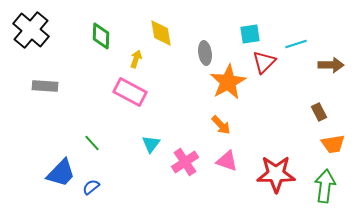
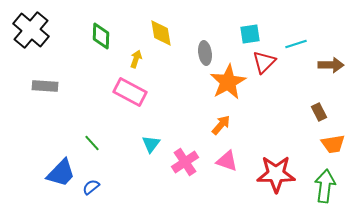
orange arrow: rotated 95 degrees counterclockwise
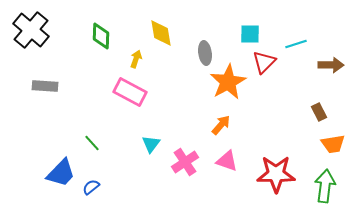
cyan square: rotated 10 degrees clockwise
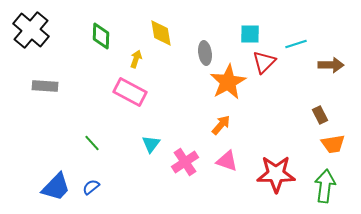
brown rectangle: moved 1 px right, 3 px down
blue trapezoid: moved 5 px left, 14 px down
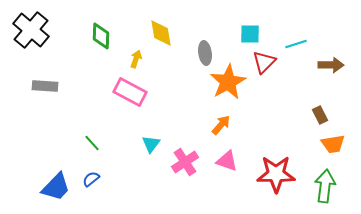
blue semicircle: moved 8 px up
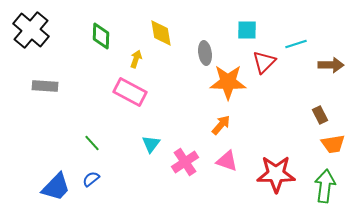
cyan square: moved 3 px left, 4 px up
orange star: rotated 30 degrees clockwise
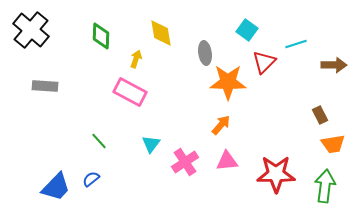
cyan square: rotated 35 degrees clockwise
brown arrow: moved 3 px right
green line: moved 7 px right, 2 px up
pink triangle: rotated 25 degrees counterclockwise
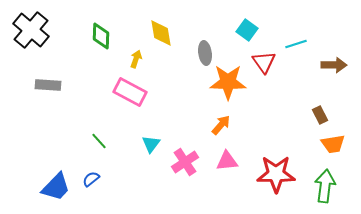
red triangle: rotated 20 degrees counterclockwise
gray rectangle: moved 3 px right, 1 px up
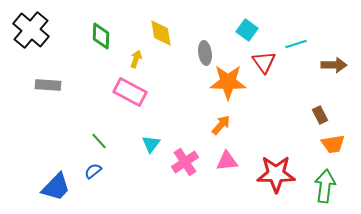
blue semicircle: moved 2 px right, 8 px up
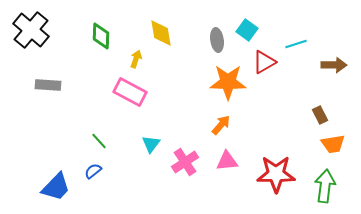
gray ellipse: moved 12 px right, 13 px up
red triangle: rotated 35 degrees clockwise
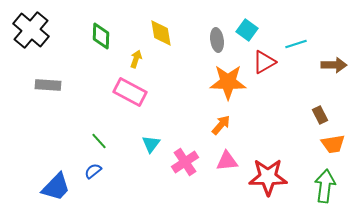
red star: moved 8 px left, 3 px down
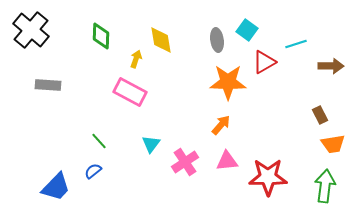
yellow diamond: moved 7 px down
brown arrow: moved 3 px left, 1 px down
